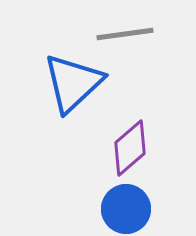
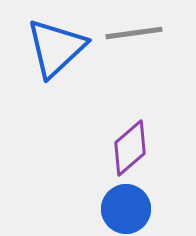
gray line: moved 9 px right, 1 px up
blue triangle: moved 17 px left, 35 px up
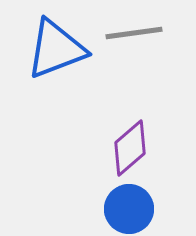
blue triangle: moved 1 px down; rotated 22 degrees clockwise
blue circle: moved 3 px right
